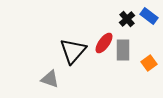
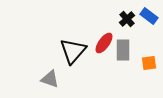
orange square: rotated 28 degrees clockwise
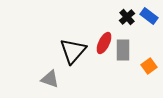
black cross: moved 2 px up
red ellipse: rotated 10 degrees counterclockwise
orange square: moved 3 px down; rotated 28 degrees counterclockwise
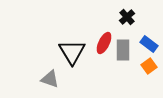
blue rectangle: moved 28 px down
black triangle: moved 1 px left, 1 px down; rotated 12 degrees counterclockwise
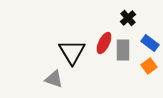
black cross: moved 1 px right, 1 px down
blue rectangle: moved 1 px right, 1 px up
gray triangle: moved 4 px right
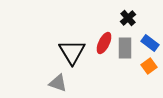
gray rectangle: moved 2 px right, 2 px up
gray triangle: moved 4 px right, 4 px down
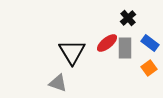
red ellipse: moved 3 px right; rotated 25 degrees clockwise
orange square: moved 2 px down
